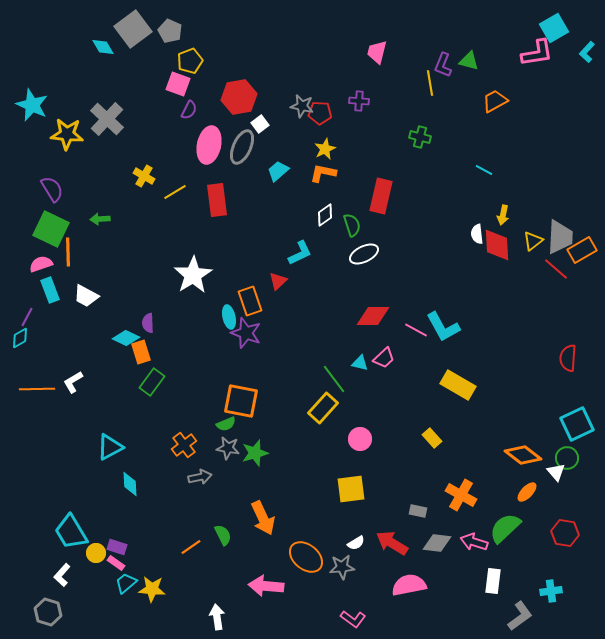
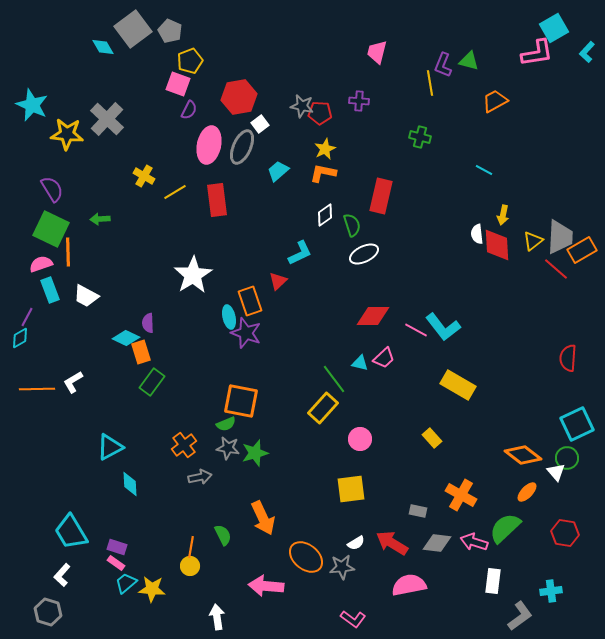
cyan L-shape at (443, 327): rotated 9 degrees counterclockwise
orange line at (191, 547): rotated 45 degrees counterclockwise
yellow circle at (96, 553): moved 94 px right, 13 px down
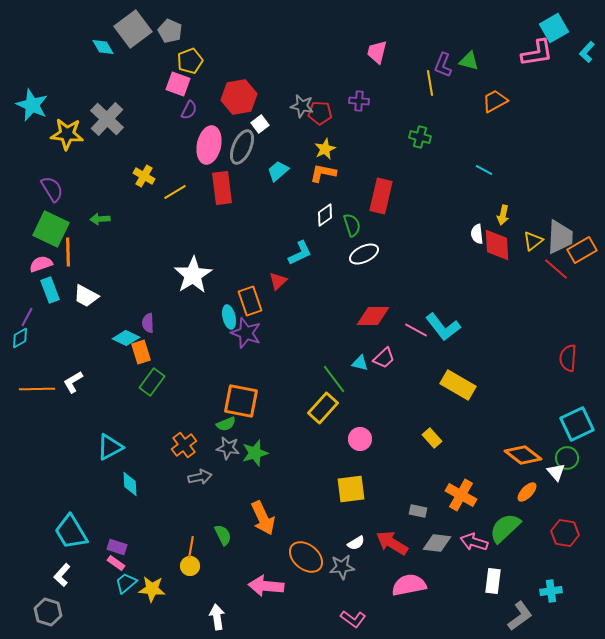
red rectangle at (217, 200): moved 5 px right, 12 px up
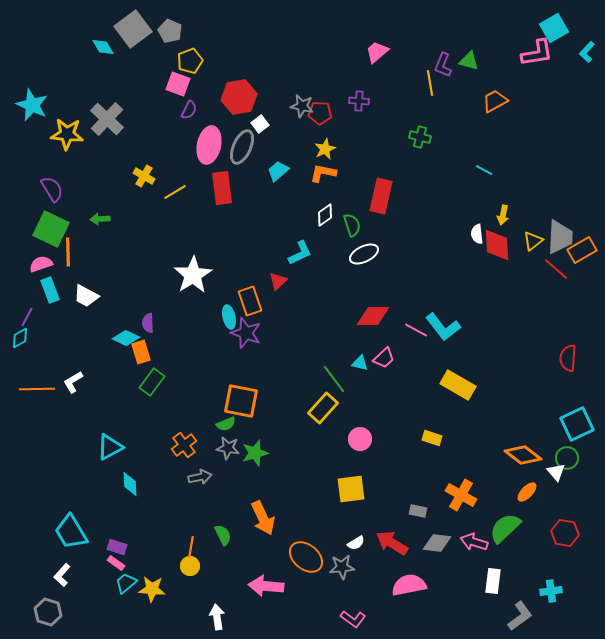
pink trapezoid at (377, 52): rotated 35 degrees clockwise
yellow rectangle at (432, 438): rotated 30 degrees counterclockwise
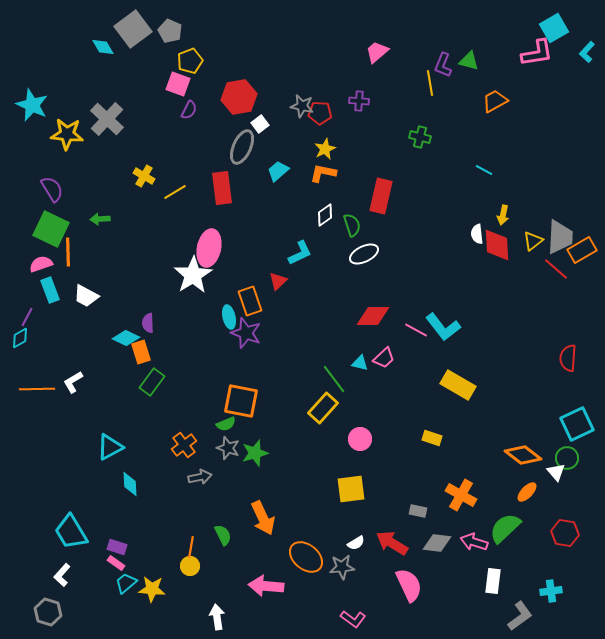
pink ellipse at (209, 145): moved 103 px down
gray star at (228, 448): rotated 10 degrees clockwise
pink semicircle at (409, 585): rotated 76 degrees clockwise
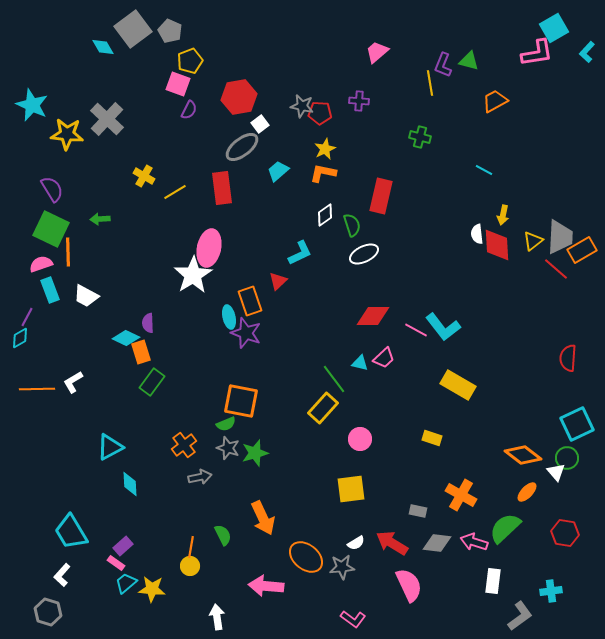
gray ellipse at (242, 147): rotated 28 degrees clockwise
purple rectangle at (117, 547): moved 6 px right, 1 px up; rotated 60 degrees counterclockwise
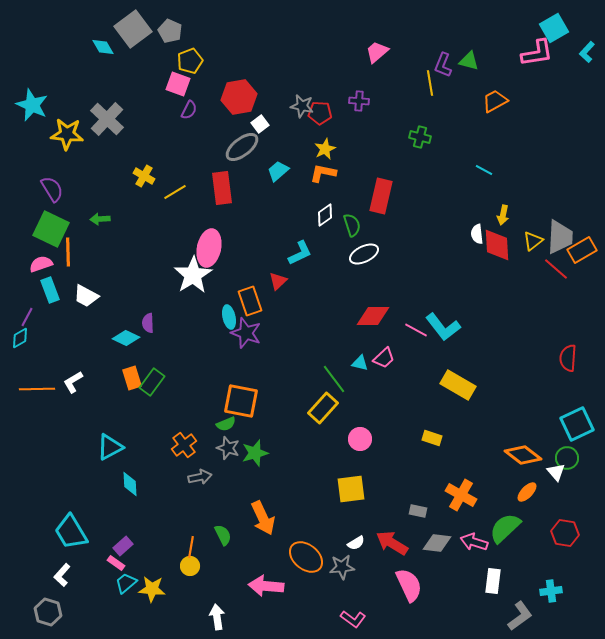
orange rectangle at (141, 352): moved 9 px left, 26 px down
